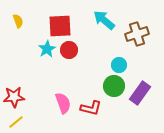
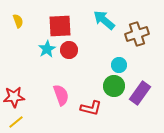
pink semicircle: moved 2 px left, 8 px up
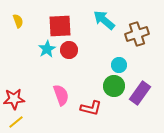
red star: moved 2 px down
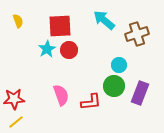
purple rectangle: rotated 15 degrees counterclockwise
red L-shape: moved 6 px up; rotated 20 degrees counterclockwise
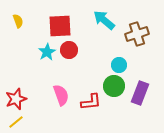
cyan star: moved 3 px down
red star: moved 2 px right; rotated 15 degrees counterclockwise
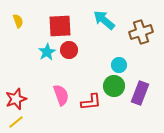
brown cross: moved 4 px right, 2 px up
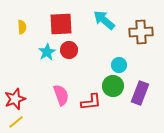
yellow semicircle: moved 4 px right, 6 px down; rotated 16 degrees clockwise
red square: moved 1 px right, 2 px up
brown cross: rotated 15 degrees clockwise
green circle: moved 1 px left
red star: moved 1 px left
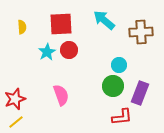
red L-shape: moved 31 px right, 15 px down
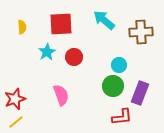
red circle: moved 5 px right, 7 px down
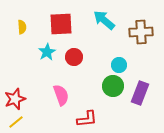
red L-shape: moved 35 px left, 2 px down
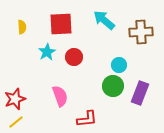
pink semicircle: moved 1 px left, 1 px down
